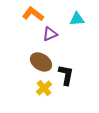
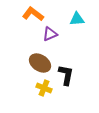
brown ellipse: moved 1 px left, 1 px down
yellow cross: rotated 28 degrees counterclockwise
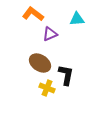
yellow cross: moved 3 px right
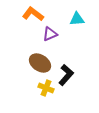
black L-shape: rotated 30 degrees clockwise
yellow cross: moved 1 px left
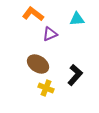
brown ellipse: moved 2 px left, 1 px down
black L-shape: moved 9 px right
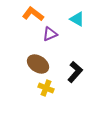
cyan triangle: rotated 35 degrees clockwise
black L-shape: moved 3 px up
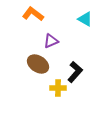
cyan triangle: moved 8 px right
purple triangle: moved 1 px right, 7 px down
yellow cross: moved 12 px right; rotated 21 degrees counterclockwise
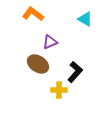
purple triangle: moved 1 px left, 1 px down
yellow cross: moved 1 px right, 2 px down
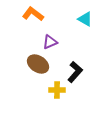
yellow cross: moved 2 px left
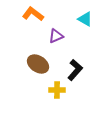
purple triangle: moved 6 px right, 6 px up
black L-shape: moved 2 px up
